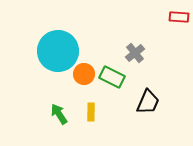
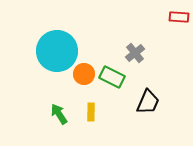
cyan circle: moved 1 px left
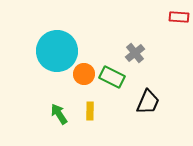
yellow rectangle: moved 1 px left, 1 px up
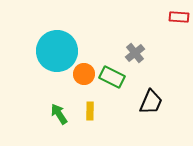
black trapezoid: moved 3 px right
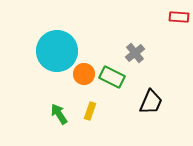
yellow rectangle: rotated 18 degrees clockwise
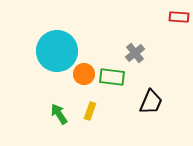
green rectangle: rotated 20 degrees counterclockwise
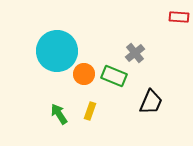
green rectangle: moved 2 px right, 1 px up; rotated 15 degrees clockwise
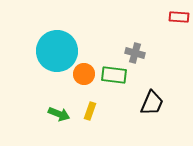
gray cross: rotated 36 degrees counterclockwise
green rectangle: moved 1 px up; rotated 15 degrees counterclockwise
black trapezoid: moved 1 px right, 1 px down
green arrow: rotated 145 degrees clockwise
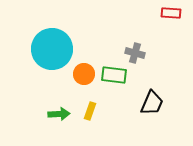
red rectangle: moved 8 px left, 4 px up
cyan circle: moved 5 px left, 2 px up
green arrow: rotated 25 degrees counterclockwise
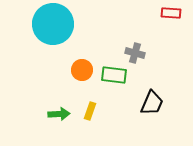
cyan circle: moved 1 px right, 25 px up
orange circle: moved 2 px left, 4 px up
